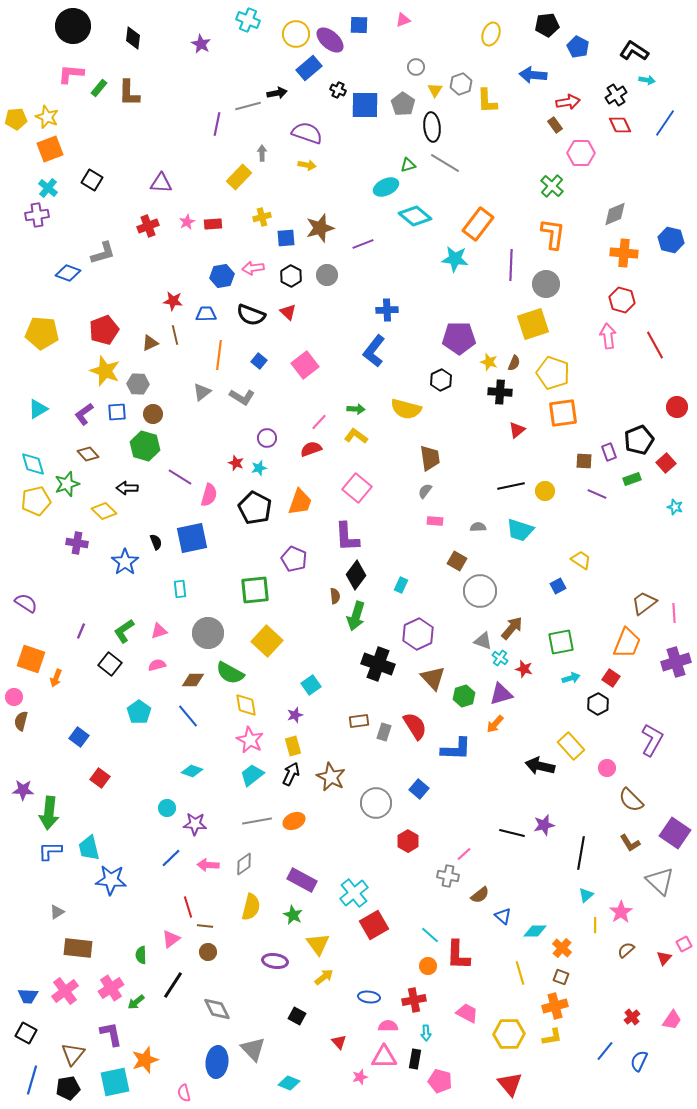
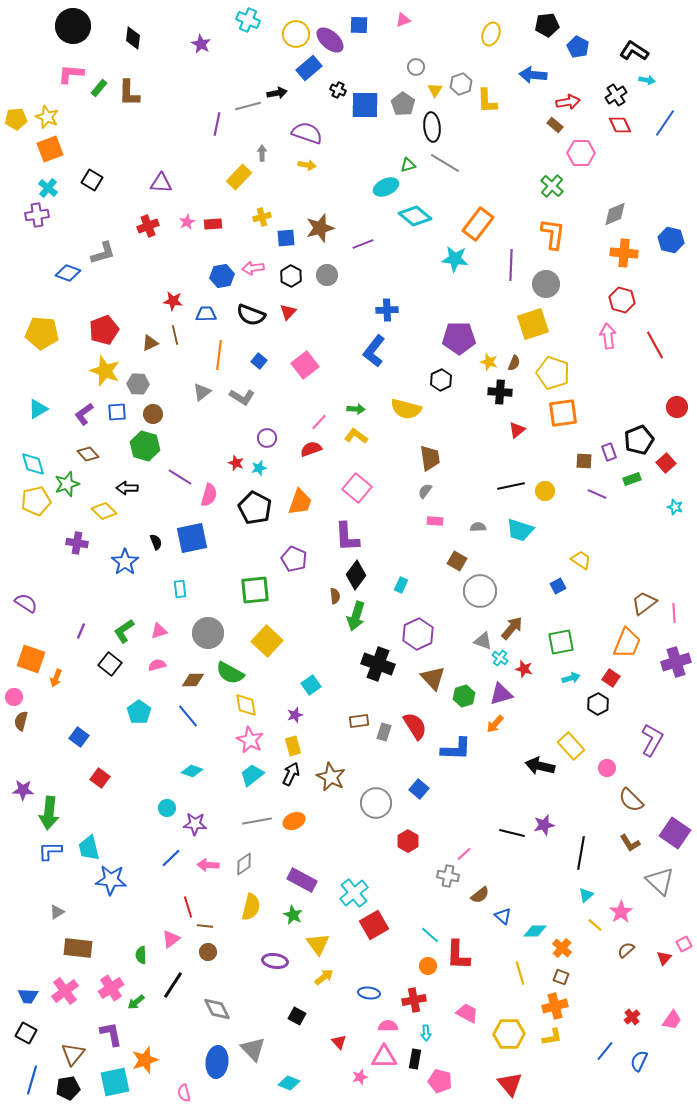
brown rectangle at (555, 125): rotated 14 degrees counterclockwise
red triangle at (288, 312): rotated 30 degrees clockwise
yellow line at (595, 925): rotated 49 degrees counterclockwise
blue ellipse at (369, 997): moved 4 px up
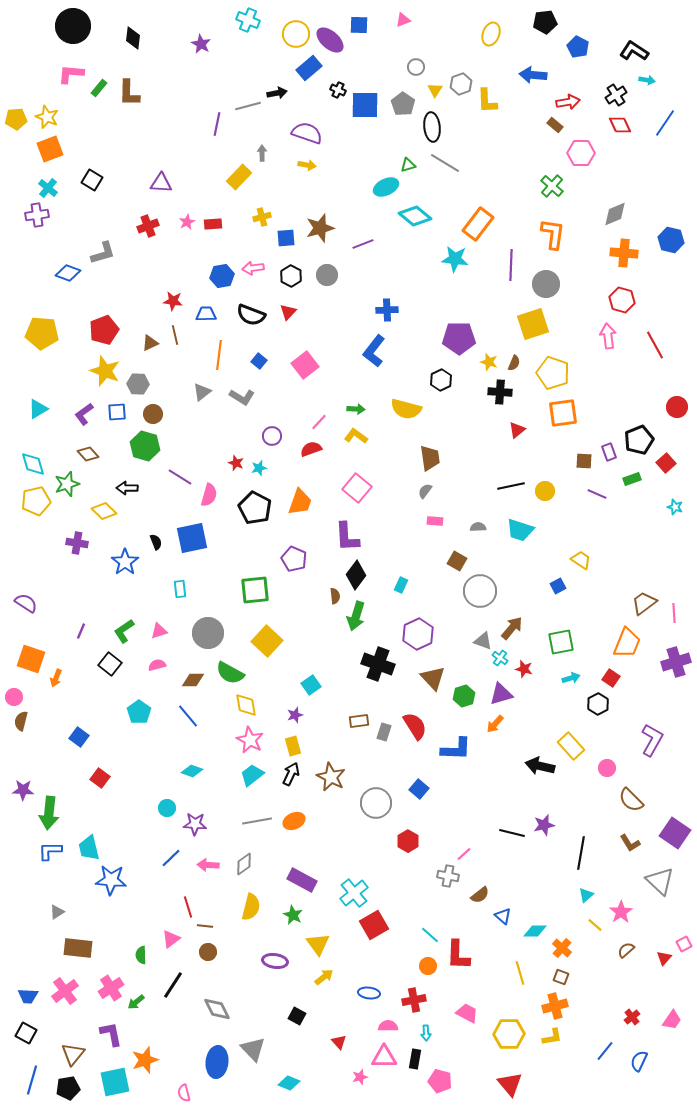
black pentagon at (547, 25): moved 2 px left, 3 px up
purple circle at (267, 438): moved 5 px right, 2 px up
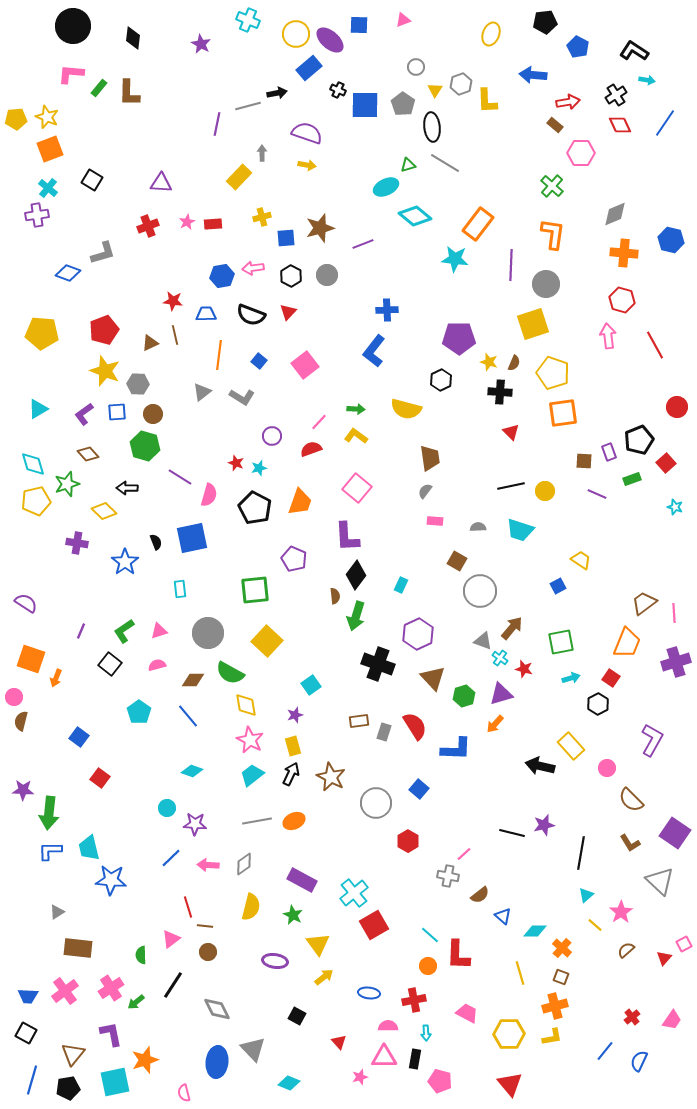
red triangle at (517, 430): moved 6 px left, 2 px down; rotated 36 degrees counterclockwise
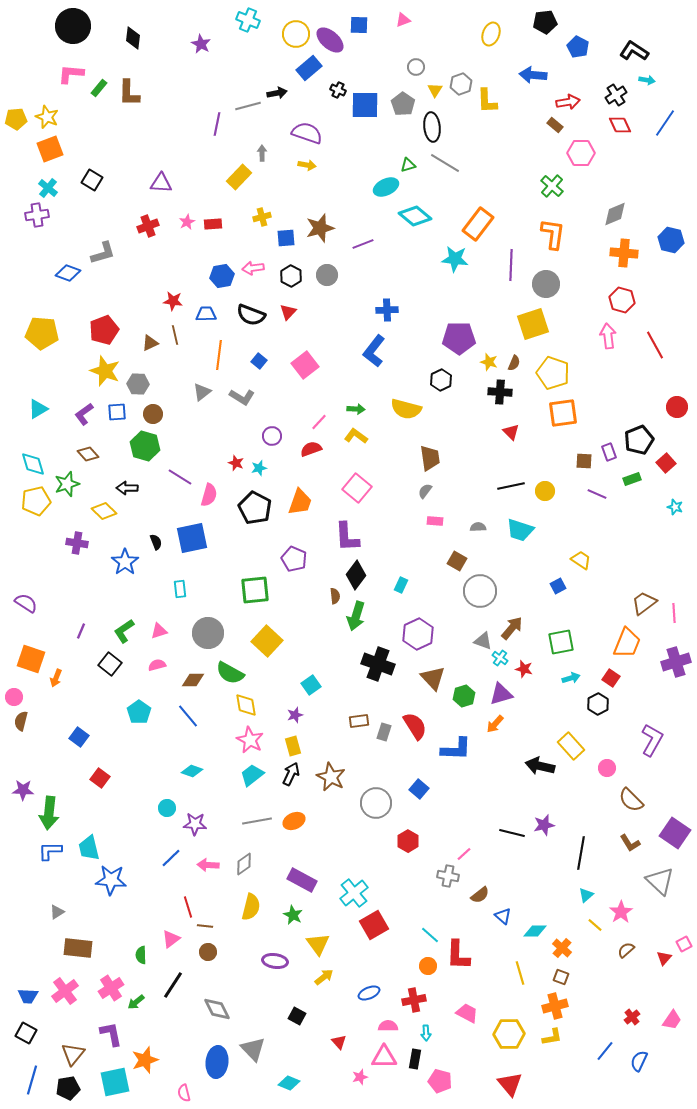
blue ellipse at (369, 993): rotated 30 degrees counterclockwise
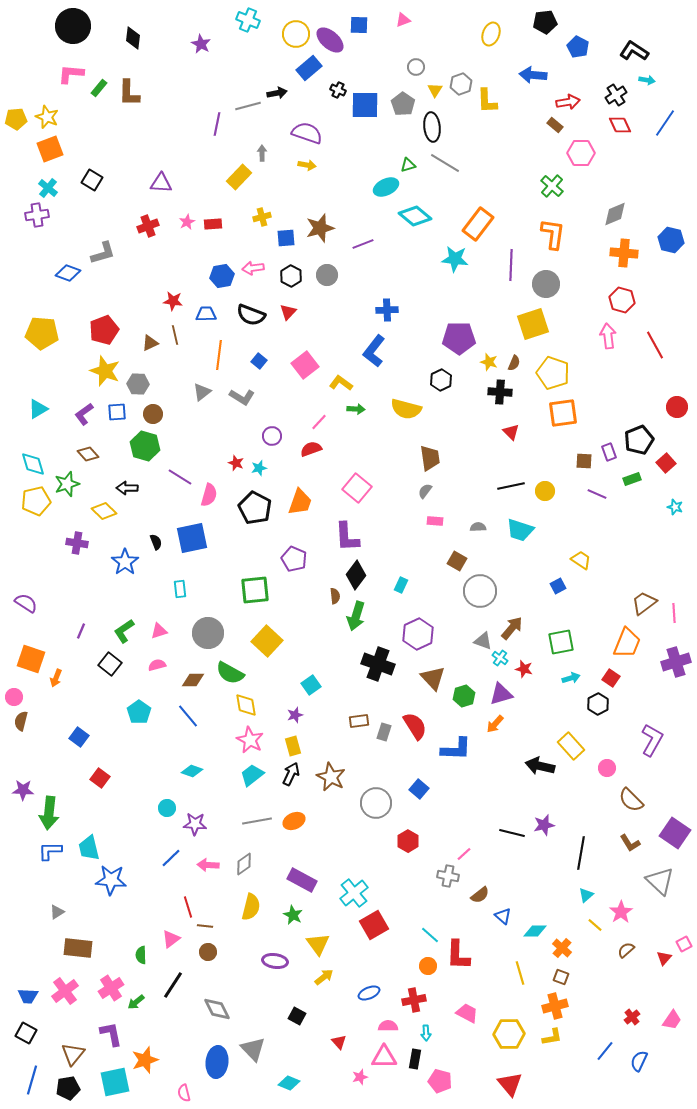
yellow L-shape at (356, 436): moved 15 px left, 53 px up
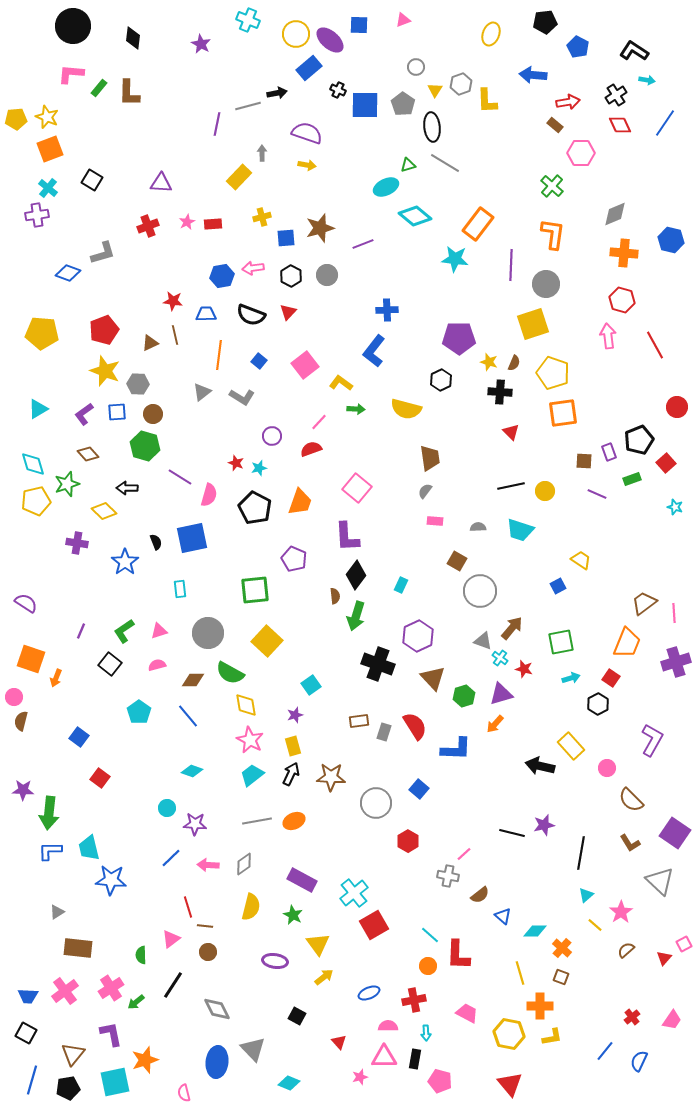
purple hexagon at (418, 634): moved 2 px down
brown star at (331, 777): rotated 24 degrees counterclockwise
orange cross at (555, 1006): moved 15 px left; rotated 15 degrees clockwise
yellow hexagon at (509, 1034): rotated 12 degrees clockwise
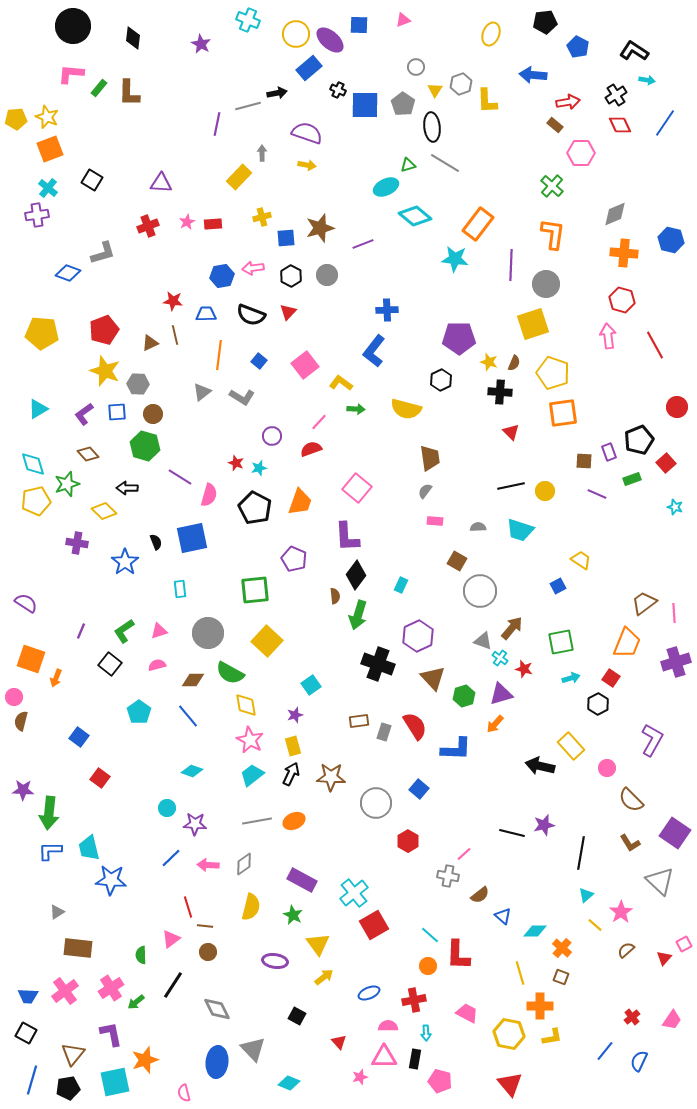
green arrow at (356, 616): moved 2 px right, 1 px up
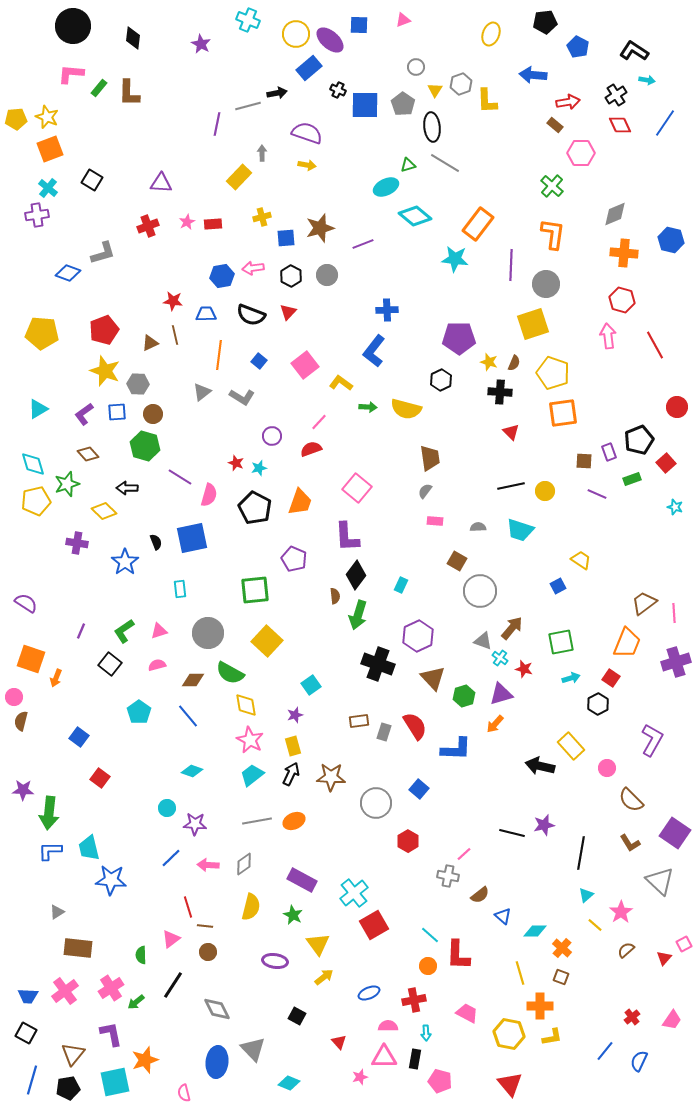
green arrow at (356, 409): moved 12 px right, 2 px up
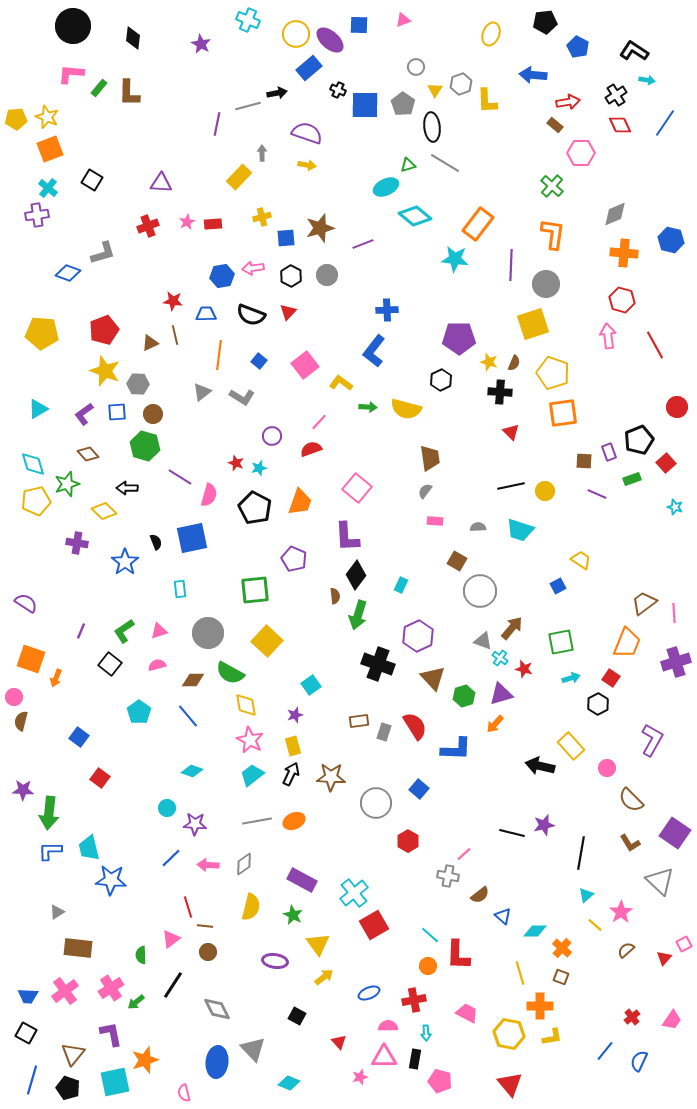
black pentagon at (68, 1088): rotated 30 degrees clockwise
